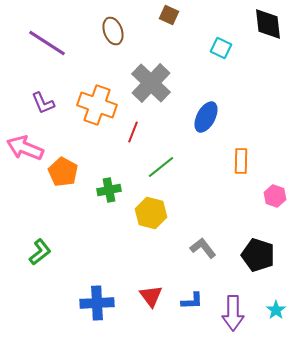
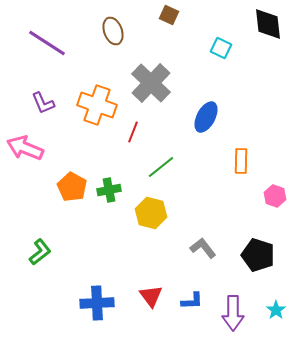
orange pentagon: moved 9 px right, 15 px down
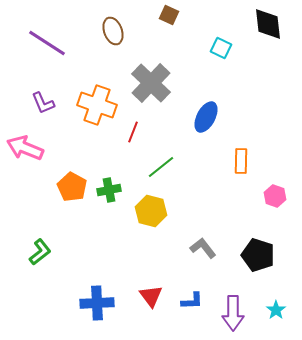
yellow hexagon: moved 2 px up
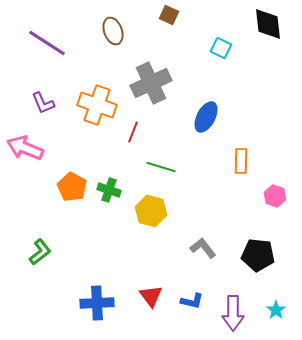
gray cross: rotated 21 degrees clockwise
green line: rotated 56 degrees clockwise
green cross: rotated 30 degrees clockwise
black pentagon: rotated 12 degrees counterclockwise
blue L-shape: rotated 15 degrees clockwise
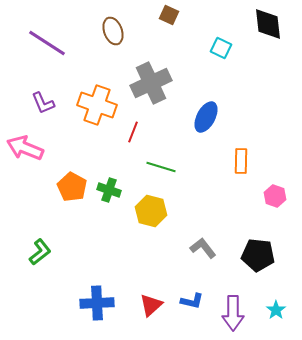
red triangle: moved 9 px down; rotated 25 degrees clockwise
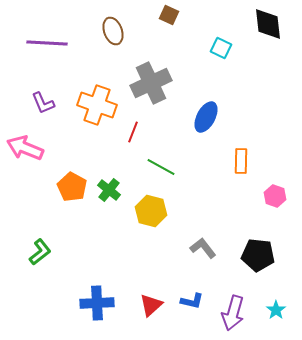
purple line: rotated 30 degrees counterclockwise
green line: rotated 12 degrees clockwise
green cross: rotated 20 degrees clockwise
purple arrow: rotated 16 degrees clockwise
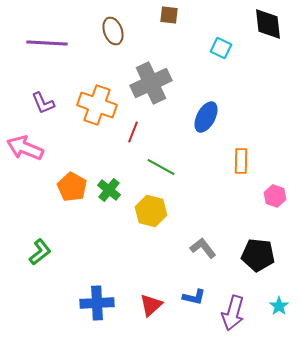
brown square: rotated 18 degrees counterclockwise
blue L-shape: moved 2 px right, 4 px up
cyan star: moved 3 px right, 4 px up
